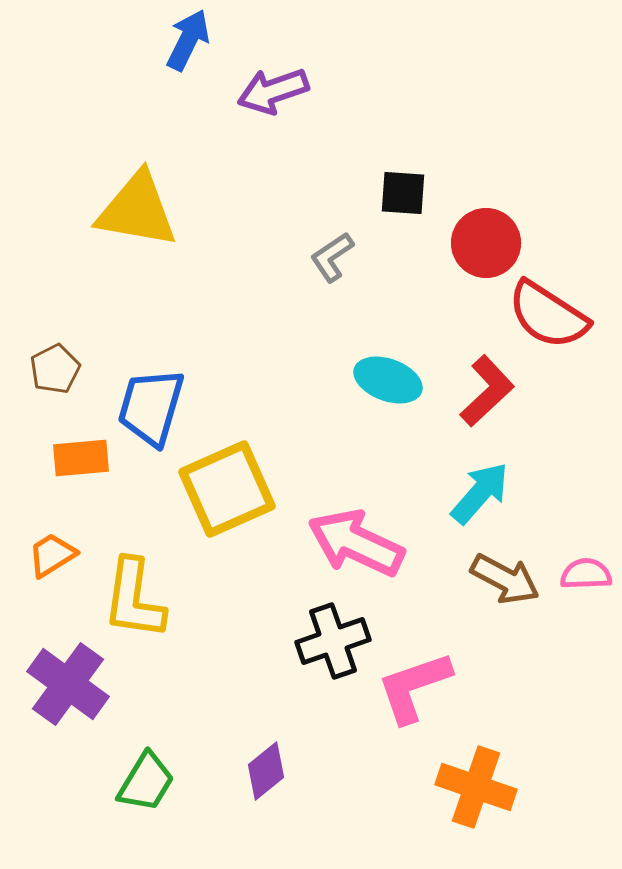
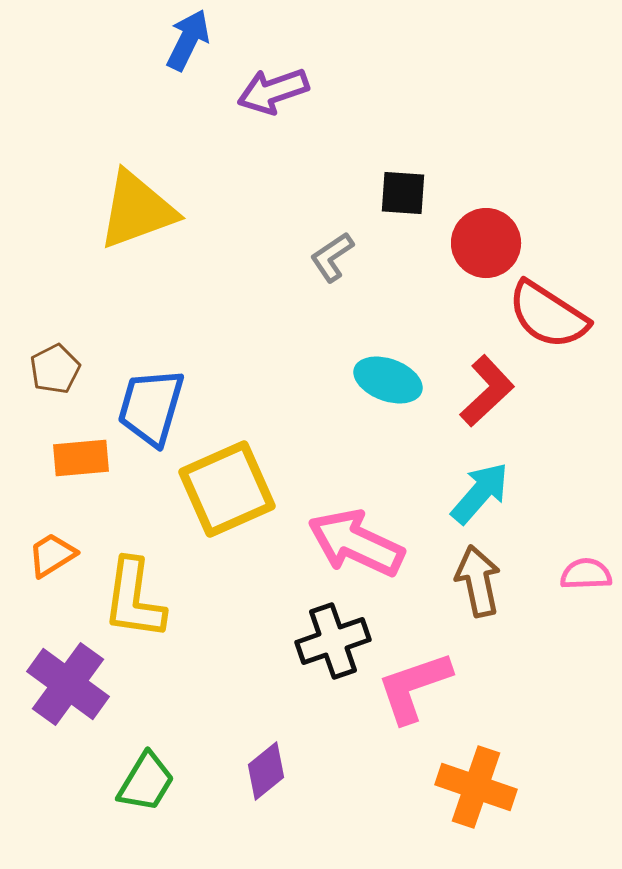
yellow triangle: rotated 30 degrees counterclockwise
brown arrow: moved 27 px left, 2 px down; rotated 130 degrees counterclockwise
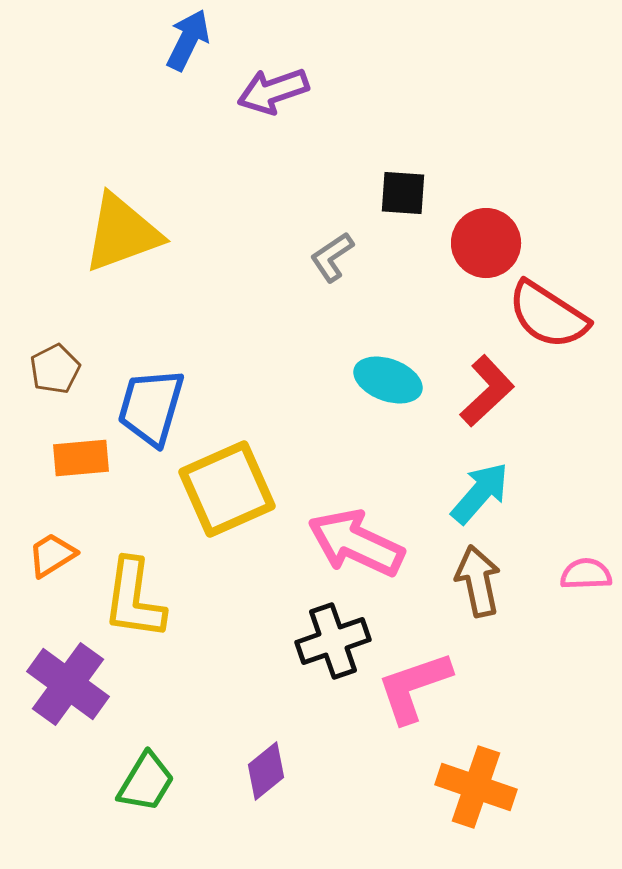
yellow triangle: moved 15 px left, 23 px down
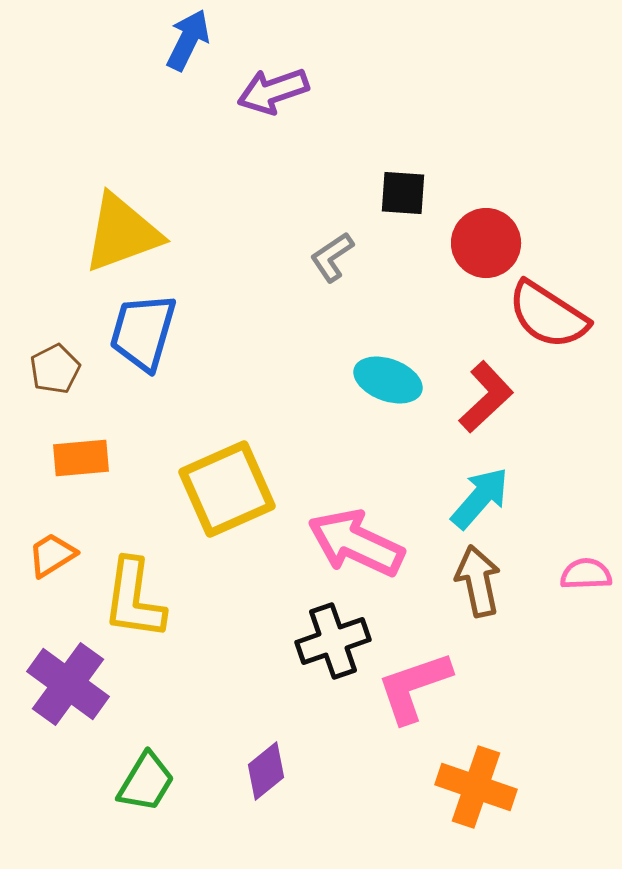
red L-shape: moved 1 px left, 6 px down
blue trapezoid: moved 8 px left, 75 px up
cyan arrow: moved 5 px down
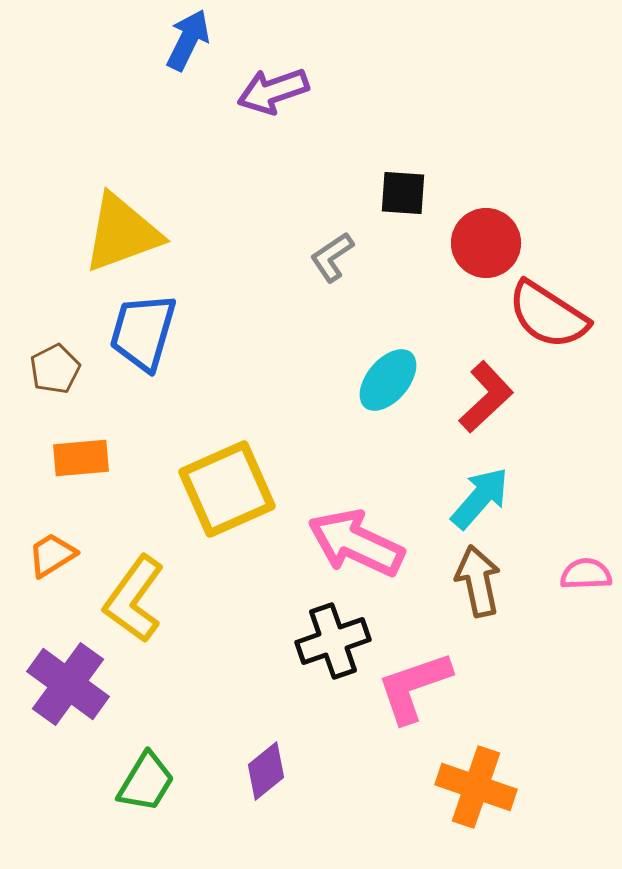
cyan ellipse: rotated 70 degrees counterclockwise
yellow L-shape: rotated 28 degrees clockwise
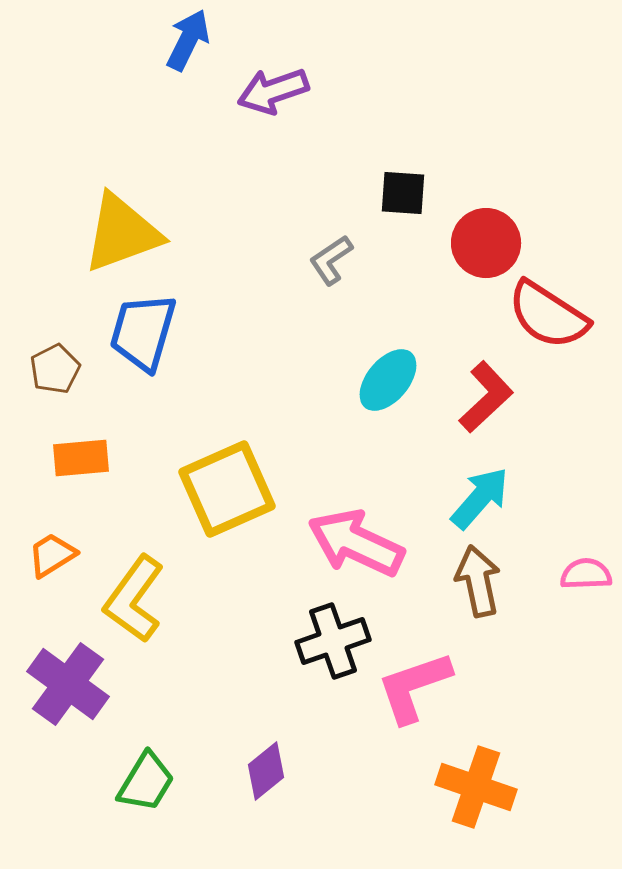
gray L-shape: moved 1 px left, 3 px down
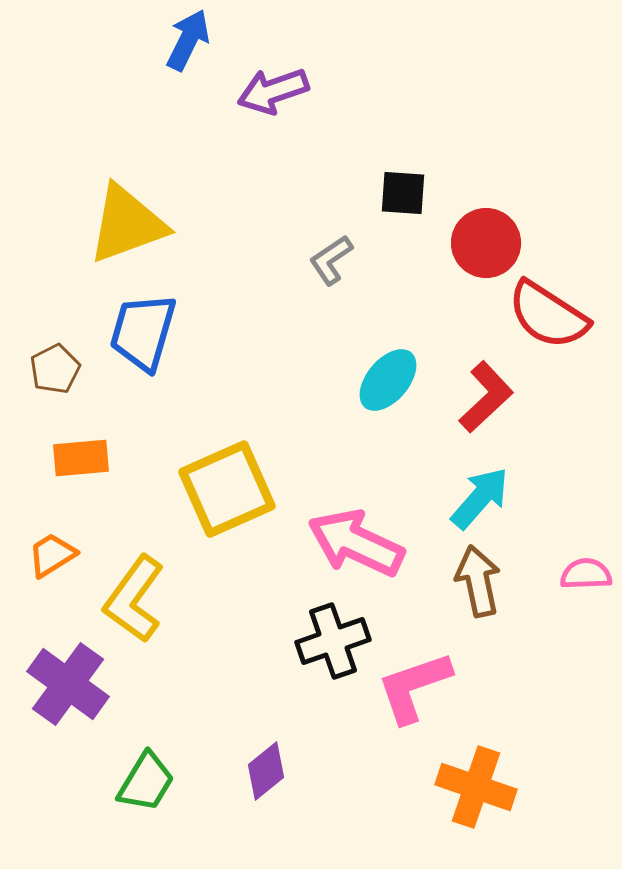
yellow triangle: moved 5 px right, 9 px up
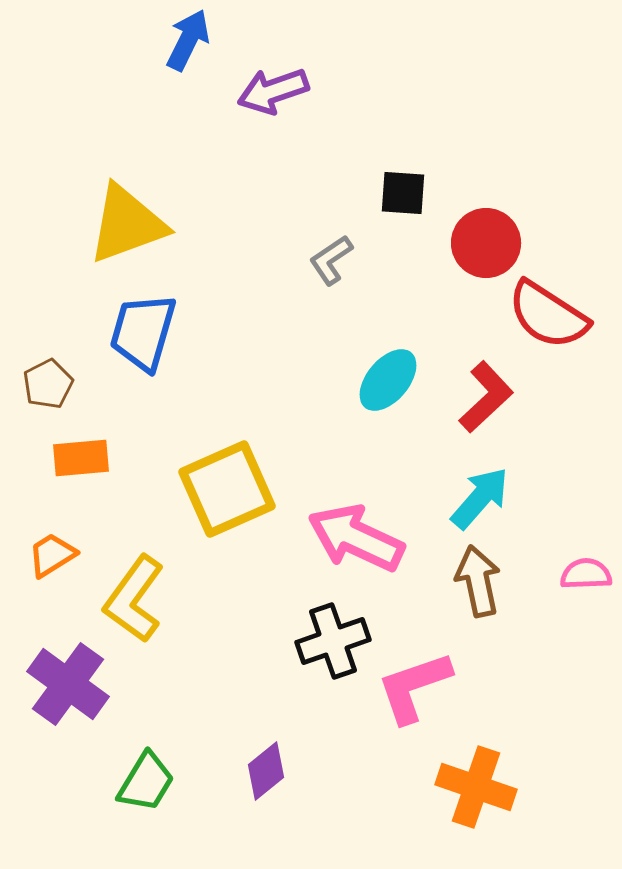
brown pentagon: moved 7 px left, 15 px down
pink arrow: moved 5 px up
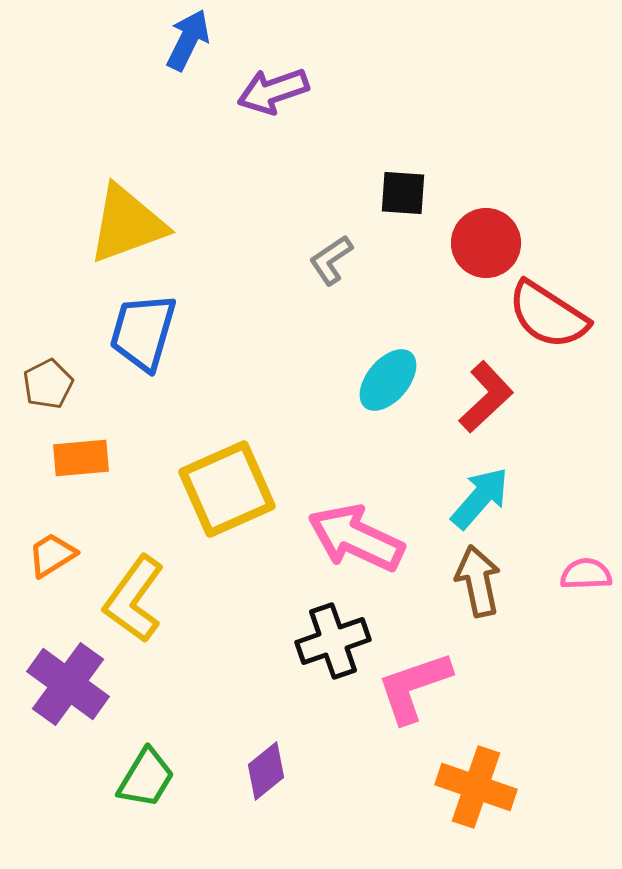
green trapezoid: moved 4 px up
